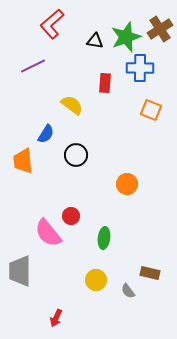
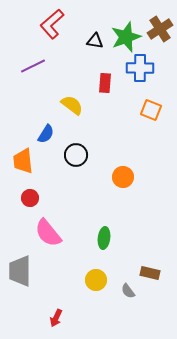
orange circle: moved 4 px left, 7 px up
red circle: moved 41 px left, 18 px up
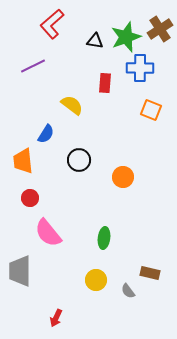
black circle: moved 3 px right, 5 px down
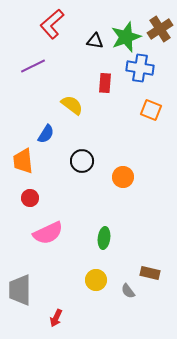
blue cross: rotated 8 degrees clockwise
black circle: moved 3 px right, 1 px down
pink semicircle: rotated 76 degrees counterclockwise
gray trapezoid: moved 19 px down
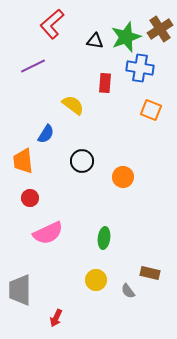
yellow semicircle: moved 1 px right
